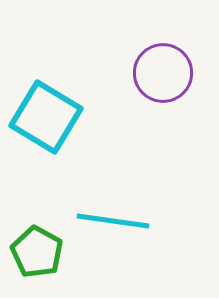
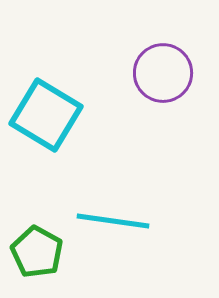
cyan square: moved 2 px up
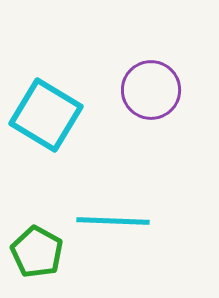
purple circle: moved 12 px left, 17 px down
cyan line: rotated 6 degrees counterclockwise
